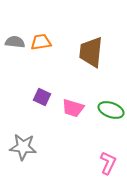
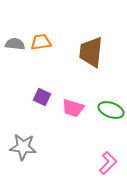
gray semicircle: moved 2 px down
pink L-shape: rotated 20 degrees clockwise
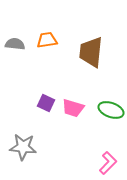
orange trapezoid: moved 6 px right, 2 px up
purple square: moved 4 px right, 6 px down
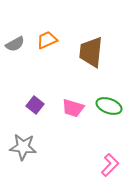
orange trapezoid: rotated 15 degrees counterclockwise
gray semicircle: rotated 144 degrees clockwise
purple square: moved 11 px left, 2 px down; rotated 12 degrees clockwise
green ellipse: moved 2 px left, 4 px up
pink L-shape: moved 2 px right, 2 px down
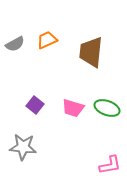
green ellipse: moved 2 px left, 2 px down
pink L-shape: rotated 35 degrees clockwise
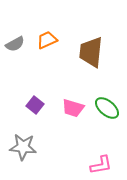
green ellipse: rotated 20 degrees clockwise
pink L-shape: moved 9 px left
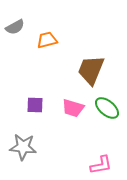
orange trapezoid: rotated 10 degrees clockwise
gray semicircle: moved 17 px up
brown trapezoid: moved 18 px down; rotated 16 degrees clockwise
purple square: rotated 36 degrees counterclockwise
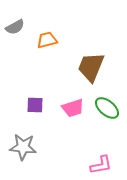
brown trapezoid: moved 3 px up
pink trapezoid: rotated 35 degrees counterclockwise
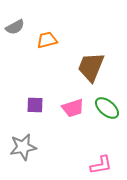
gray star: rotated 16 degrees counterclockwise
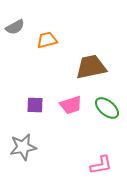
brown trapezoid: rotated 56 degrees clockwise
pink trapezoid: moved 2 px left, 3 px up
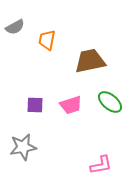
orange trapezoid: rotated 65 degrees counterclockwise
brown trapezoid: moved 1 px left, 6 px up
green ellipse: moved 3 px right, 6 px up
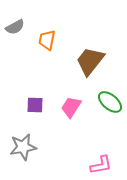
brown trapezoid: rotated 40 degrees counterclockwise
pink trapezoid: moved 2 px down; rotated 140 degrees clockwise
